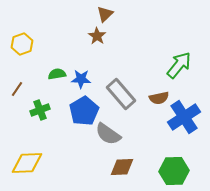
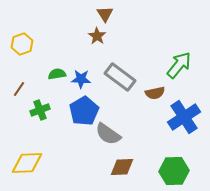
brown triangle: rotated 18 degrees counterclockwise
brown line: moved 2 px right
gray rectangle: moved 1 px left, 17 px up; rotated 12 degrees counterclockwise
brown semicircle: moved 4 px left, 5 px up
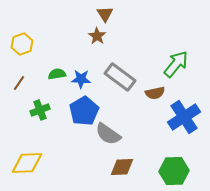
green arrow: moved 3 px left, 1 px up
brown line: moved 6 px up
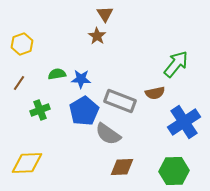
gray rectangle: moved 24 px down; rotated 16 degrees counterclockwise
blue cross: moved 5 px down
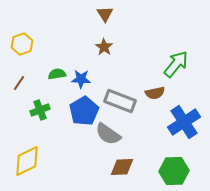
brown star: moved 7 px right, 11 px down
yellow diamond: moved 2 px up; rotated 24 degrees counterclockwise
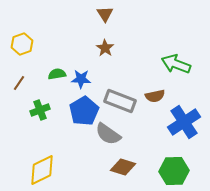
brown star: moved 1 px right, 1 px down
green arrow: rotated 108 degrees counterclockwise
brown semicircle: moved 3 px down
yellow diamond: moved 15 px right, 9 px down
brown diamond: moved 1 px right; rotated 20 degrees clockwise
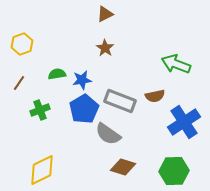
brown triangle: rotated 36 degrees clockwise
blue star: moved 1 px right, 1 px down; rotated 12 degrees counterclockwise
blue pentagon: moved 2 px up
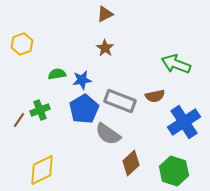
brown line: moved 37 px down
brown diamond: moved 8 px right, 4 px up; rotated 60 degrees counterclockwise
green hexagon: rotated 20 degrees clockwise
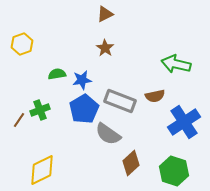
green arrow: rotated 8 degrees counterclockwise
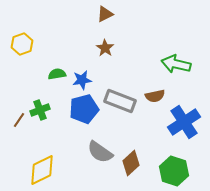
blue pentagon: rotated 16 degrees clockwise
gray semicircle: moved 8 px left, 18 px down
